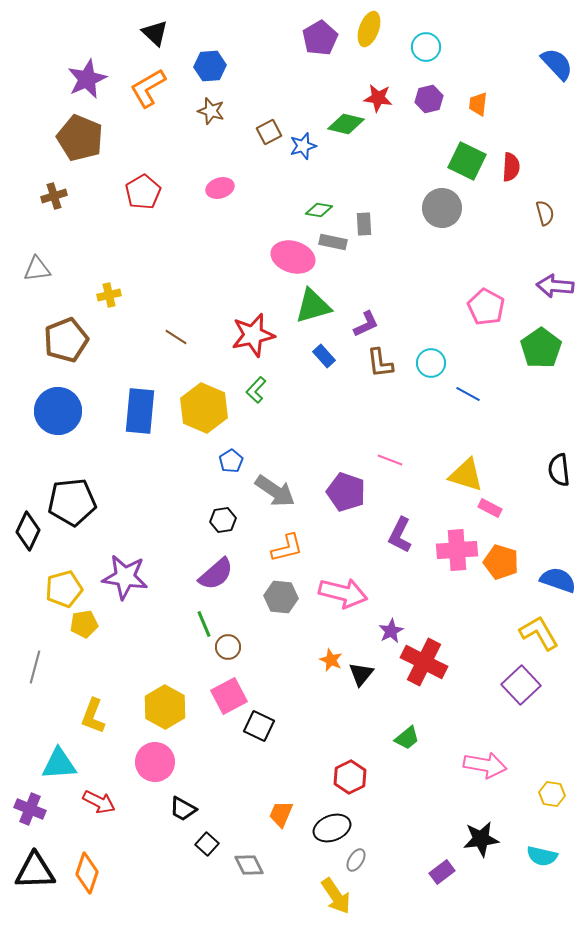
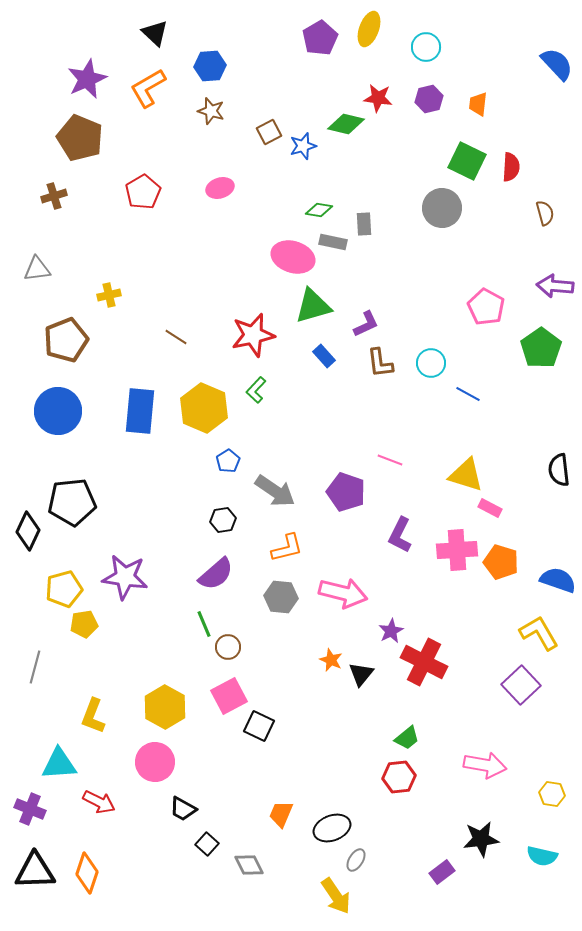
blue pentagon at (231, 461): moved 3 px left
red hexagon at (350, 777): moved 49 px right; rotated 20 degrees clockwise
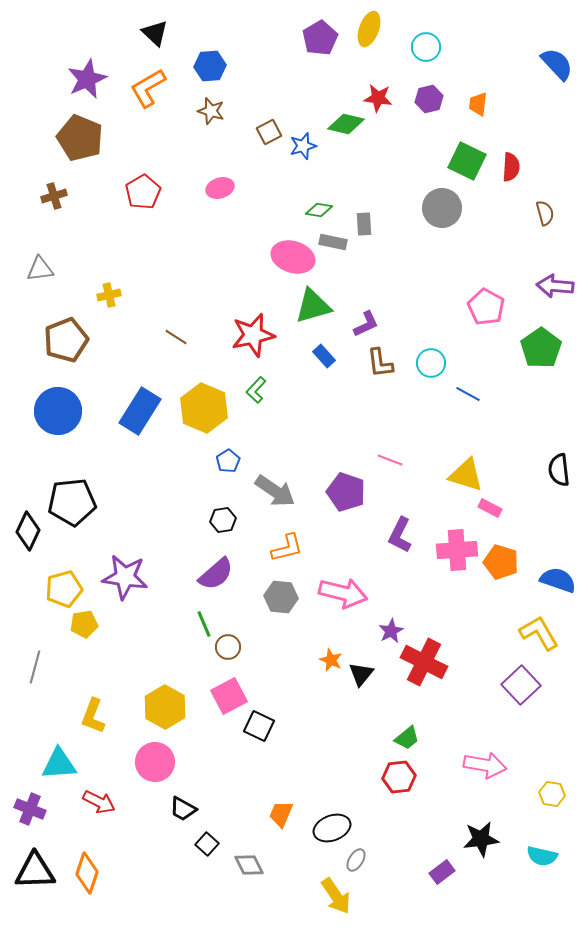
gray triangle at (37, 269): moved 3 px right
blue rectangle at (140, 411): rotated 27 degrees clockwise
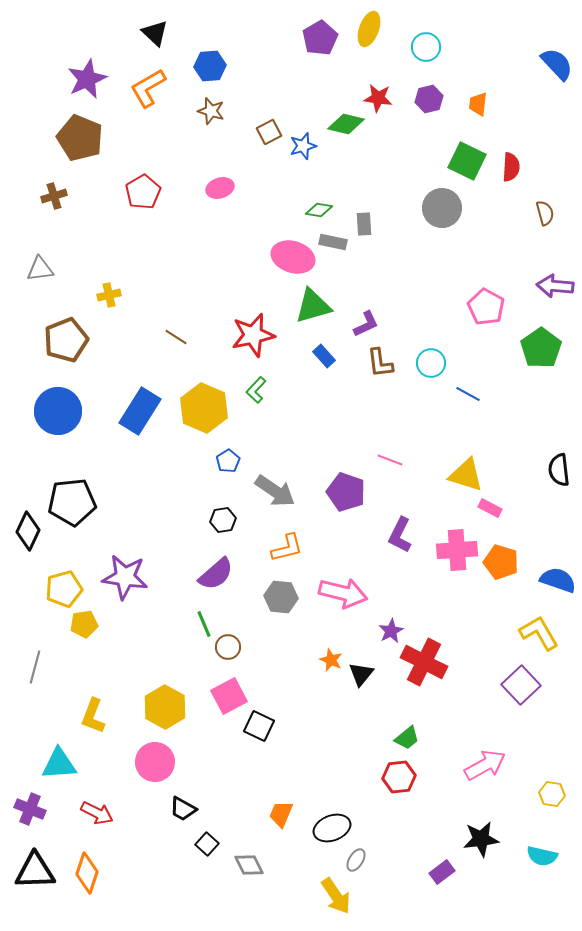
pink arrow at (485, 765): rotated 39 degrees counterclockwise
red arrow at (99, 802): moved 2 px left, 11 px down
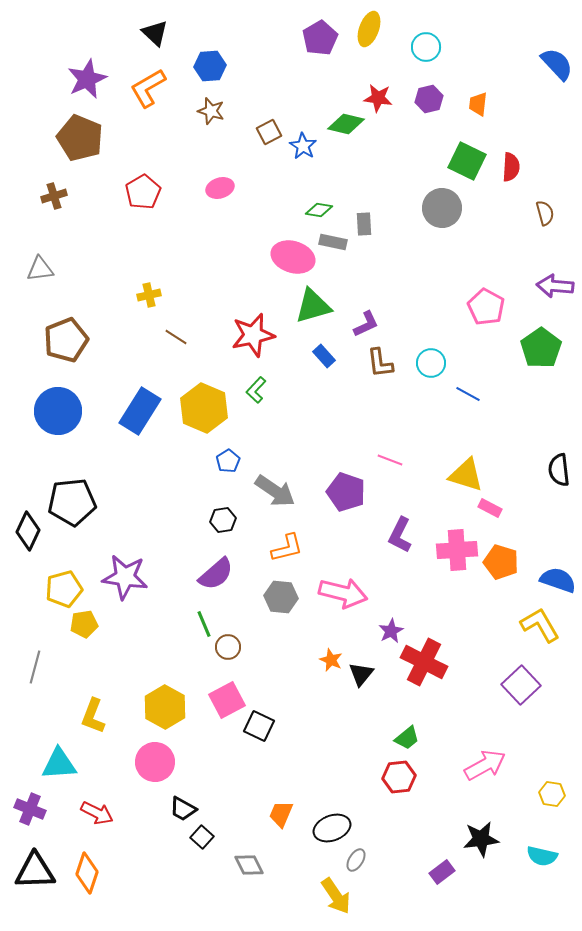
blue star at (303, 146): rotated 24 degrees counterclockwise
yellow cross at (109, 295): moved 40 px right
yellow L-shape at (539, 633): moved 1 px right, 8 px up
pink square at (229, 696): moved 2 px left, 4 px down
black square at (207, 844): moved 5 px left, 7 px up
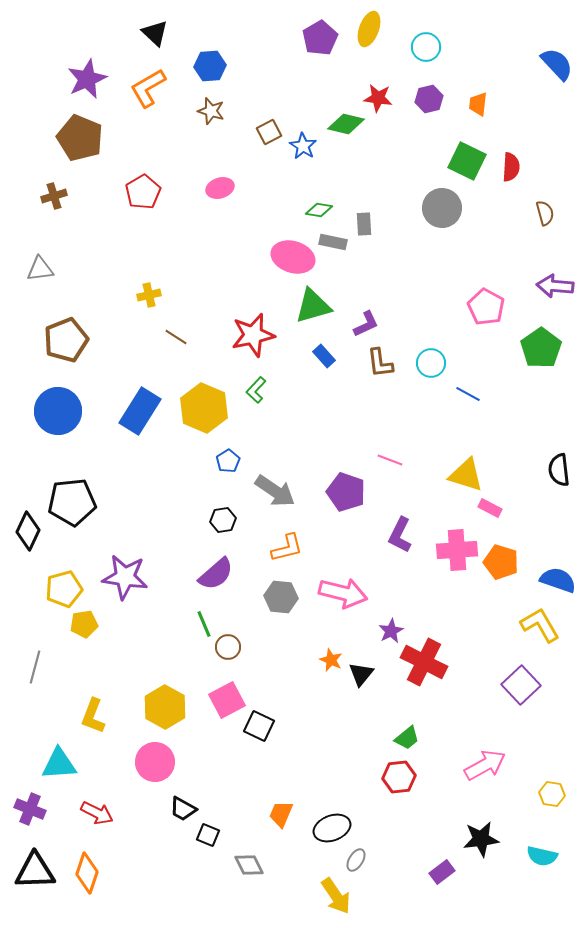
black square at (202, 837): moved 6 px right, 2 px up; rotated 20 degrees counterclockwise
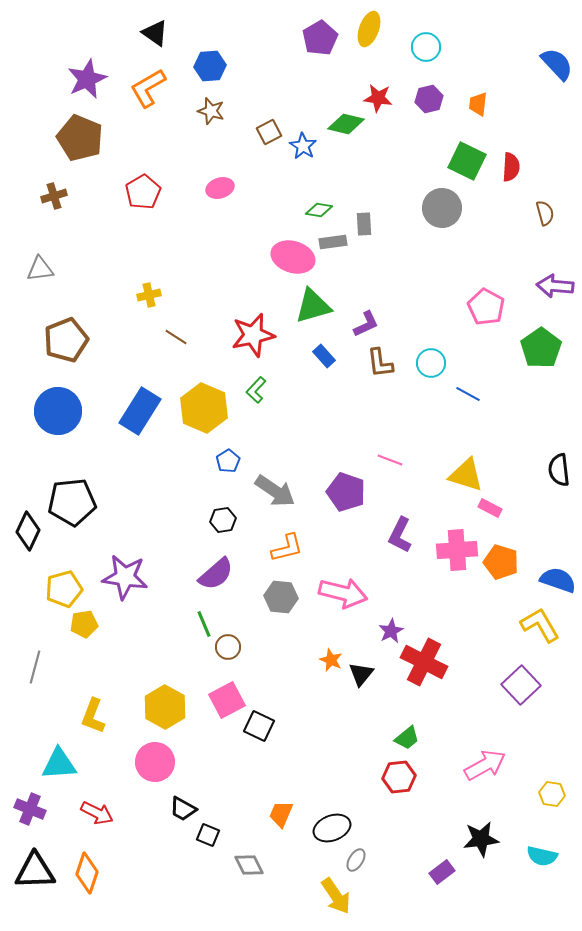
black triangle at (155, 33): rotated 8 degrees counterclockwise
gray rectangle at (333, 242): rotated 20 degrees counterclockwise
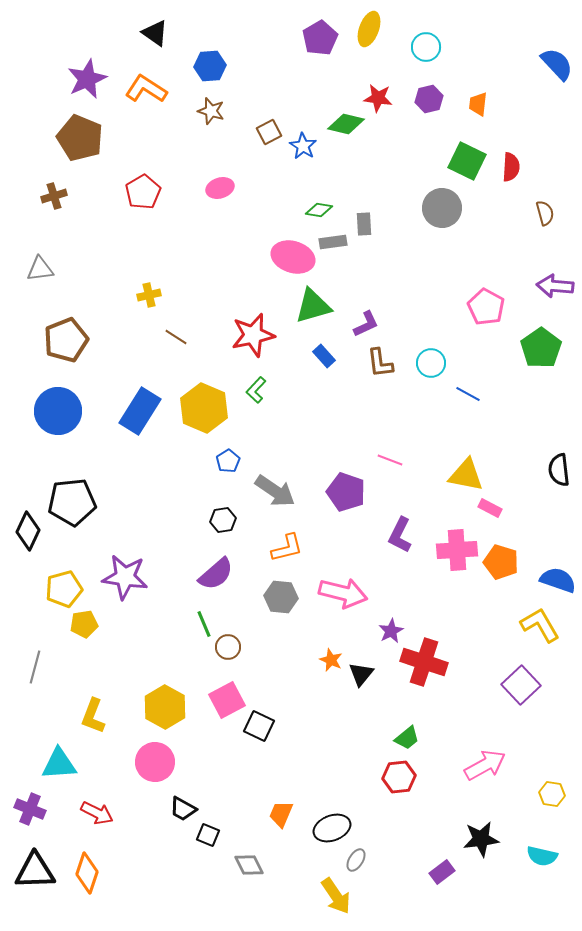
orange L-shape at (148, 88): moved 2 px left, 1 px down; rotated 63 degrees clockwise
yellow triangle at (466, 475): rotated 6 degrees counterclockwise
red cross at (424, 662): rotated 9 degrees counterclockwise
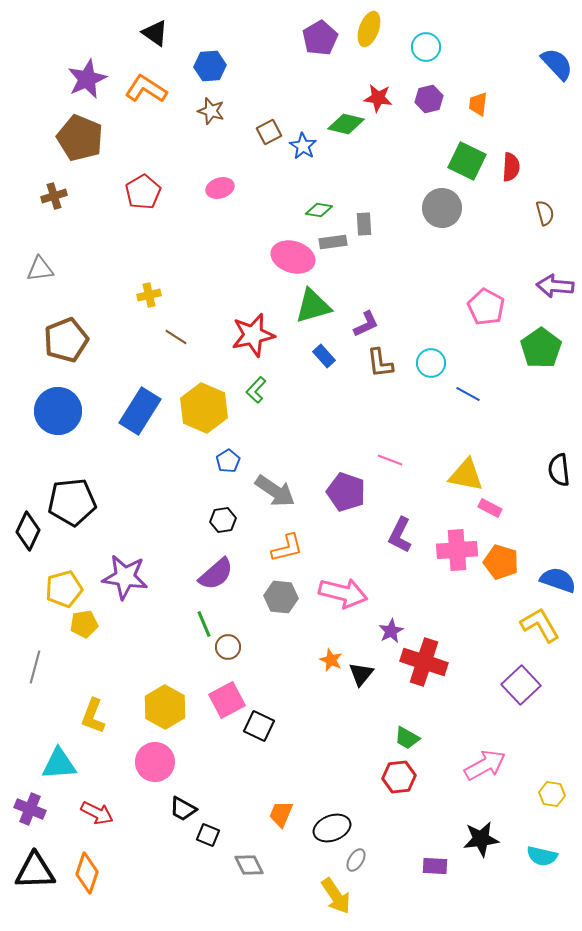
green trapezoid at (407, 738): rotated 68 degrees clockwise
purple rectangle at (442, 872): moved 7 px left, 6 px up; rotated 40 degrees clockwise
